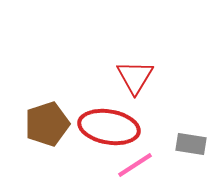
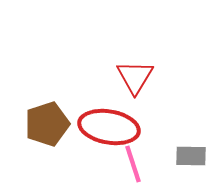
gray rectangle: moved 12 px down; rotated 8 degrees counterclockwise
pink line: moved 2 px left, 1 px up; rotated 75 degrees counterclockwise
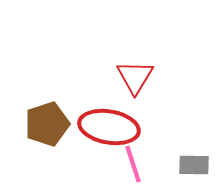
gray rectangle: moved 3 px right, 9 px down
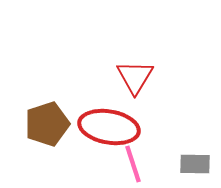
gray rectangle: moved 1 px right, 1 px up
